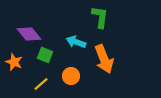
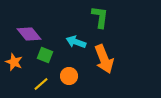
orange circle: moved 2 px left
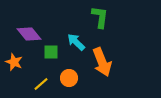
cyan arrow: rotated 24 degrees clockwise
green square: moved 6 px right, 3 px up; rotated 21 degrees counterclockwise
orange arrow: moved 2 px left, 3 px down
orange circle: moved 2 px down
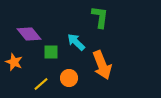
orange arrow: moved 3 px down
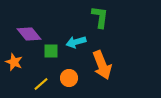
cyan arrow: rotated 60 degrees counterclockwise
green square: moved 1 px up
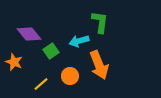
green L-shape: moved 5 px down
cyan arrow: moved 3 px right, 1 px up
green square: rotated 35 degrees counterclockwise
orange arrow: moved 3 px left
orange circle: moved 1 px right, 2 px up
